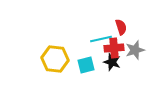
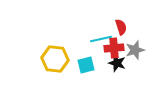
black star: moved 5 px right, 1 px down
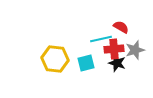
red semicircle: rotated 42 degrees counterclockwise
red cross: moved 1 px down
cyan square: moved 2 px up
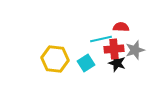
red semicircle: rotated 28 degrees counterclockwise
cyan square: rotated 18 degrees counterclockwise
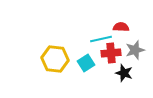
red cross: moved 3 px left, 4 px down
black star: moved 7 px right, 10 px down
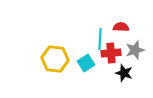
cyan line: moved 1 px left; rotated 75 degrees counterclockwise
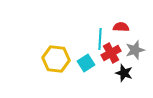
red cross: rotated 24 degrees counterclockwise
yellow hexagon: moved 1 px right
